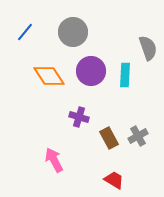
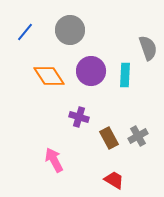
gray circle: moved 3 px left, 2 px up
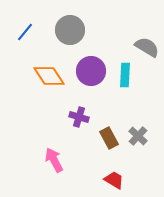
gray semicircle: moved 1 px left, 1 px up; rotated 40 degrees counterclockwise
gray cross: rotated 18 degrees counterclockwise
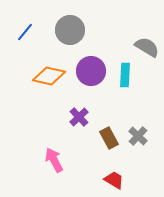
orange diamond: rotated 44 degrees counterclockwise
purple cross: rotated 30 degrees clockwise
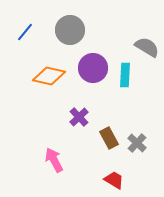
purple circle: moved 2 px right, 3 px up
gray cross: moved 1 px left, 7 px down
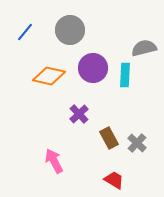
gray semicircle: moved 3 px left, 1 px down; rotated 45 degrees counterclockwise
purple cross: moved 3 px up
pink arrow: moved 1 px down
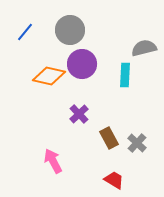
purple circle: moved 11 px left, 4 px up
pink arrow: moved 1 px left
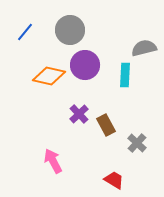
purple circle: moved 3 px right, 1 px down
brown rectangle: moved 3 px left, 13 px up
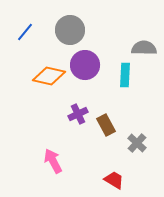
gray semicircle: rotated 15 degrees clockwise
purple cross: moved 1 px left; rotated 18 degrees clockwise
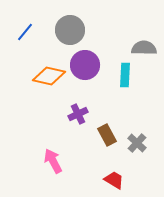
brown rectangle: moved 1 px right, 10 px down
